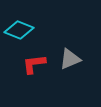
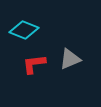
cyan diamond: moved 5 px right
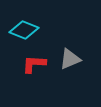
red L-shape: rotated 10 degrees clockwise
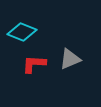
cyan diamond: moved 2 px left, 2 px down
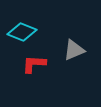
gray triangle: moved 4 px right, 9 px up
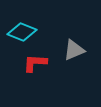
red L-shape: moved 1 px right, 1 px up
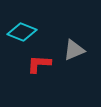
red L-shape: moved 4 px right, 1 px down
